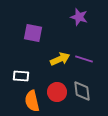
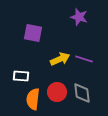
gray diamond: moved 2 px down
orange semicircle: moved 1 px right, 2 px up; rotated 20 degrees clockwise
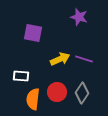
gray diamond: rotated 40 degrees clockwise
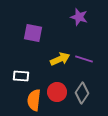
orange semicircle: moved 1 px right, 1 px down
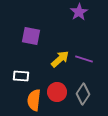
purple star: moved 5 px up; rotated 24 degrees clockwise
purple square: moved 2 px left, 3 px down
yellow arrow: rotated 18 degrees counterclockwise
gray diamond: moved 1 px right, 1 px down
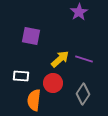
red circle: moved 4 px left, 9 px up
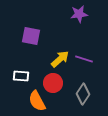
purple star: moved 2 px down; rotated 24 degrees clockwise
orange semicircle: moved 3 px right, 1 px down; rotated 35 degrees counterclockwise
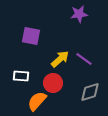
purple line: rotated 18 degrees clockwise
gray diamond: moved 7 px right, 2 px up; rotated 40 degrees clockwise
orange semicircle: rotated 70 degrees clockwise
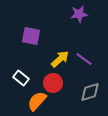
white rectangle: moved 2 px down; rotated 35 degrees clockwise
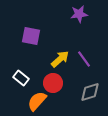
purple line: rotated 18 degrees clockwise
